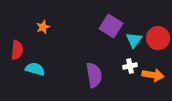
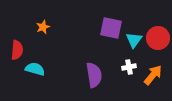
purple square: moved 2 px down; rotated 20 degrees counterclockwise
white cross: moved 1 px left, 1 px down
orange arrow: rotated 60 degrees counterclockwise
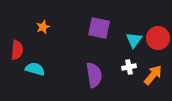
purple square: moved 12 px left
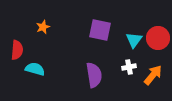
purple square: moved 1 px right, 2 px down
